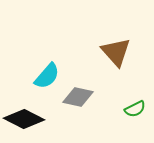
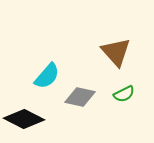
gray diamond: moved 2 px right
green semicircle: moved 11 px left, 15 px up
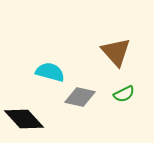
cyan semicircle: moved 3 px right, 4 px up; rotated 116 degrees counterclockwise
black diamond: rotated 21 degrees clockwise
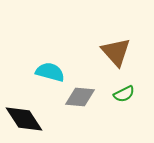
gray diamond: rotated 8 degrees counterclockwise
black diamond: rotated 9 degrees clockwise
